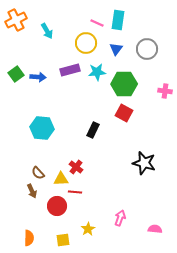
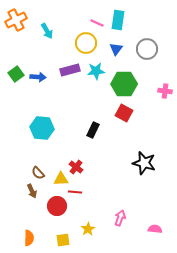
cyan star: moved 1 px left, 1 px up
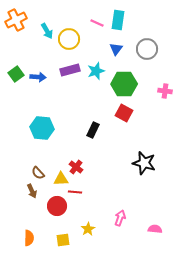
yellow circle: moved 17 px left, 4 px up
cyan star: rotated 12 degrees counterclockwise
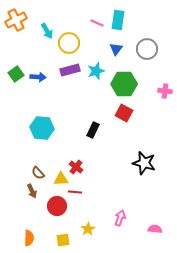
yellow circle: moved 4 px down
